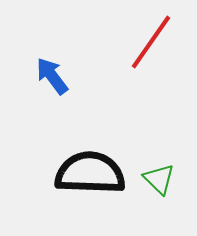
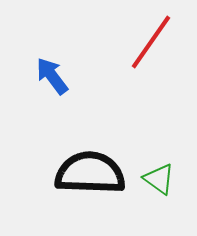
green triangle: rotated 8 degrees counterclockwise
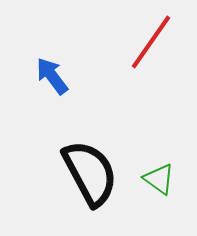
black semicircle: rotated 60 degrees clockwise
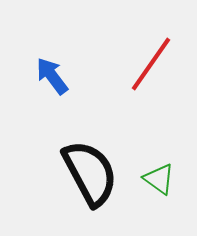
red line: moved 22 px down
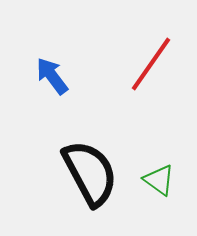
green triangle: moved 1 px down
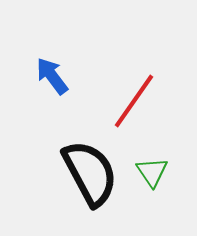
red line: moved 17 px left, 37 px down
green triangle: moved 7 px left, 8 px up; rotated 20 degrees clockwise
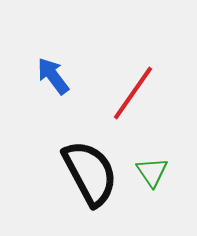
blue arrow: moved 1 px right
red line: moved 1 px left, 8 px up
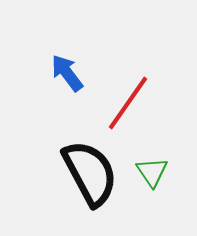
blue arrow: moved 14 px right, 3 px up
red line: moved 5 px left, 10 px down
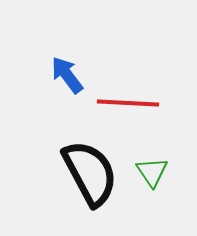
blue arrow: moved 2 px down
red line: rotated 58 degrees clockwise
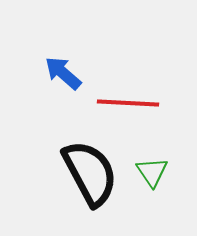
blue arrow: moved 4 px left, 2 px up; rotated 12 degrees counterclockwise
